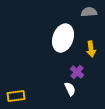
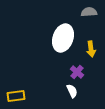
white semicircle: moved 2 px right, 2 px down
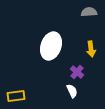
white ellipse: moved 12 px left, 8 px down
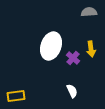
purple cross: moved 4 px left, 14 px up
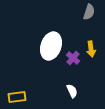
gray semicircle: rotated 112 degrees clockwise
yellow rectangle: moved 1 px right, 1 px down
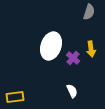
yellow rectangle: moved 2 px left
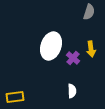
white semicircle: rotated 24 degrees clockwise
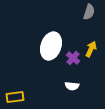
yellow arrow: rotated 147 degrees counterclockwise
white semicircle: moved 5 px up; rotated 96 degrees clockwise
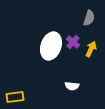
gray semicircle: moved 6 px down
purple cross: moved 16 px up
